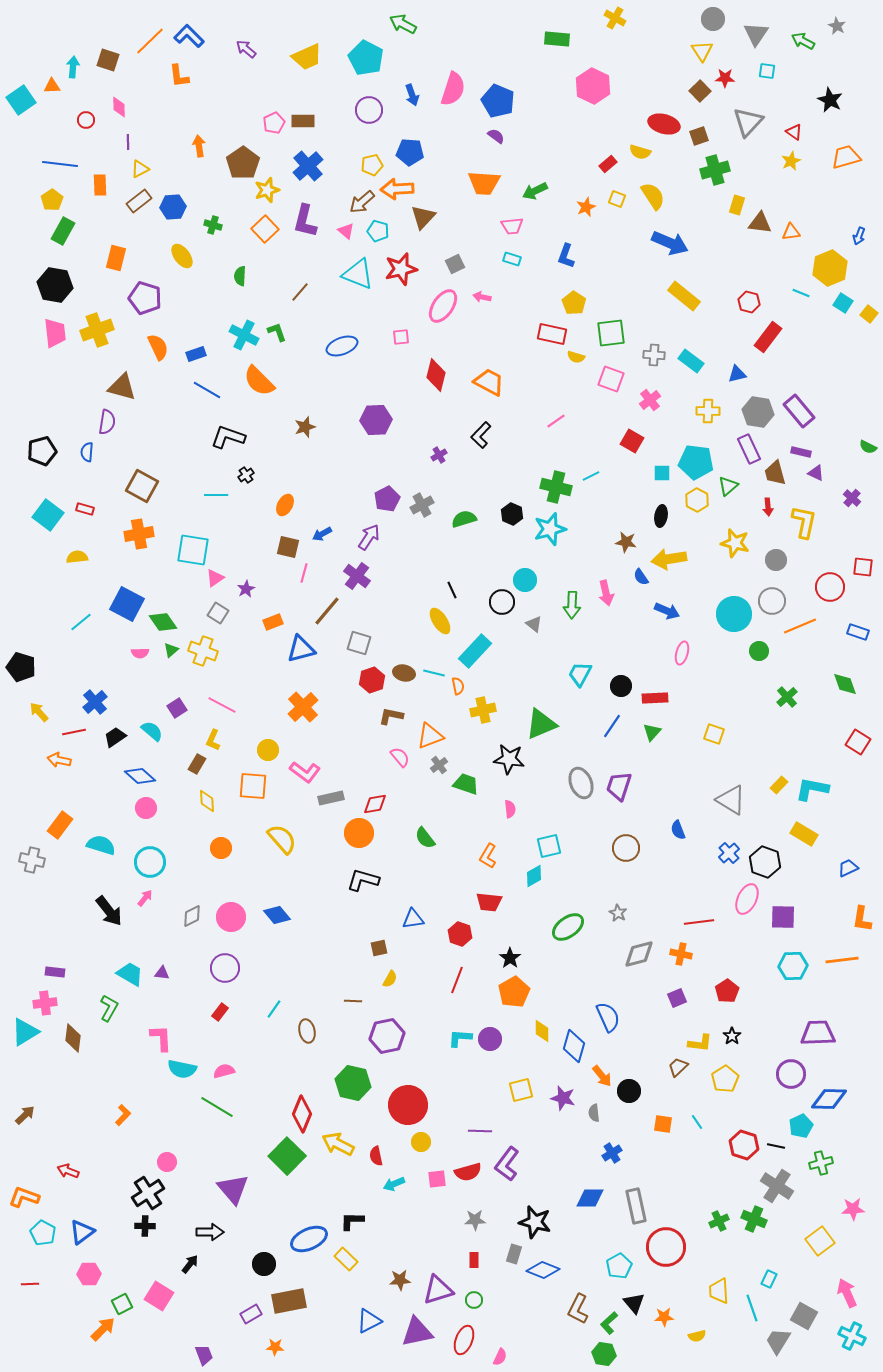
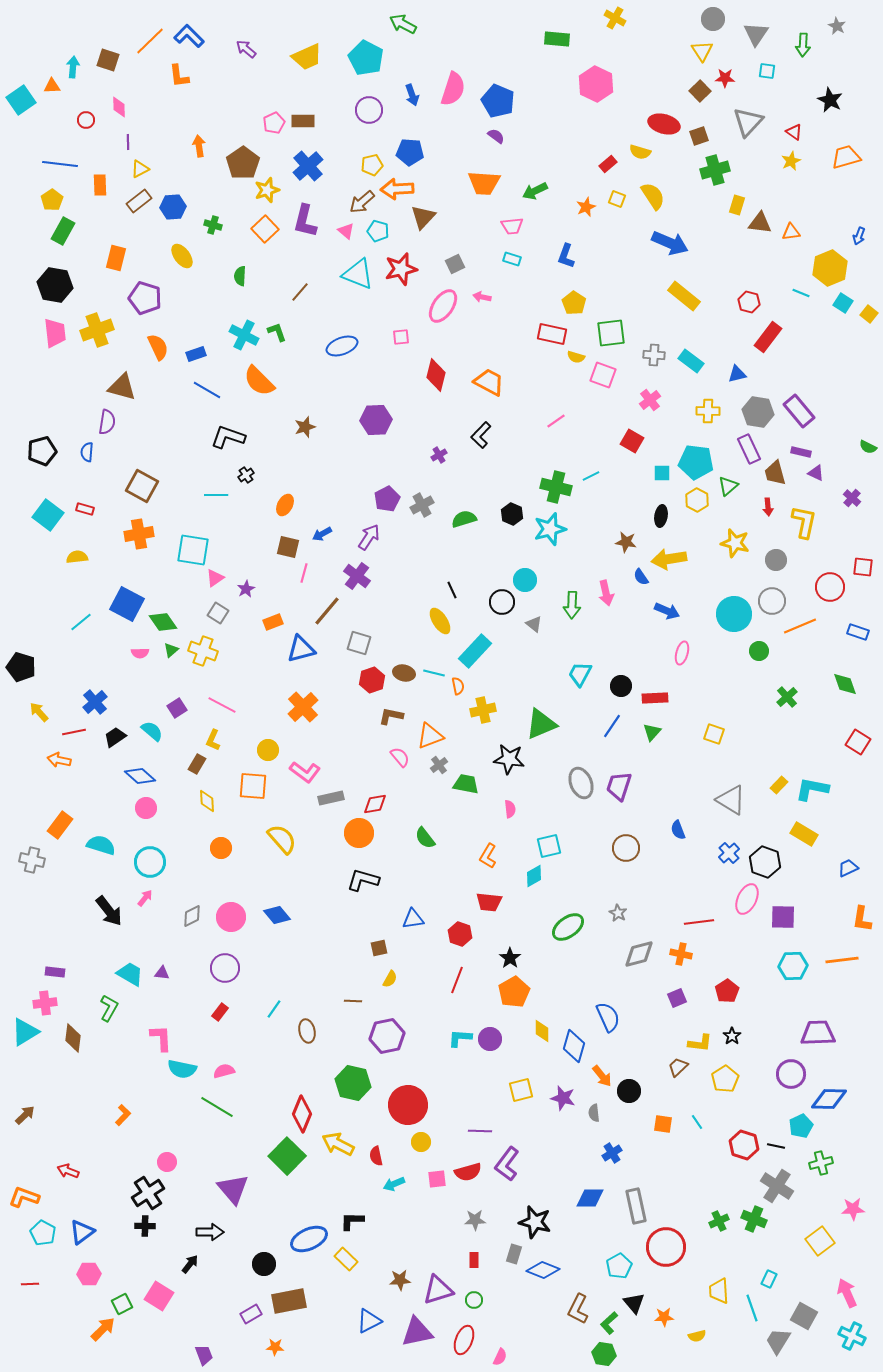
green arrow at (803, 41): moved 4 px down; rotated 115 degrees counterclockwise
pink hexagon at (593, 86): moved 3 px right, 2 px up
pink square at (611, 379): moved 8 px left, 4 px up
green trapezoid at (466, 784): rotated 8 degrees counterclockwise
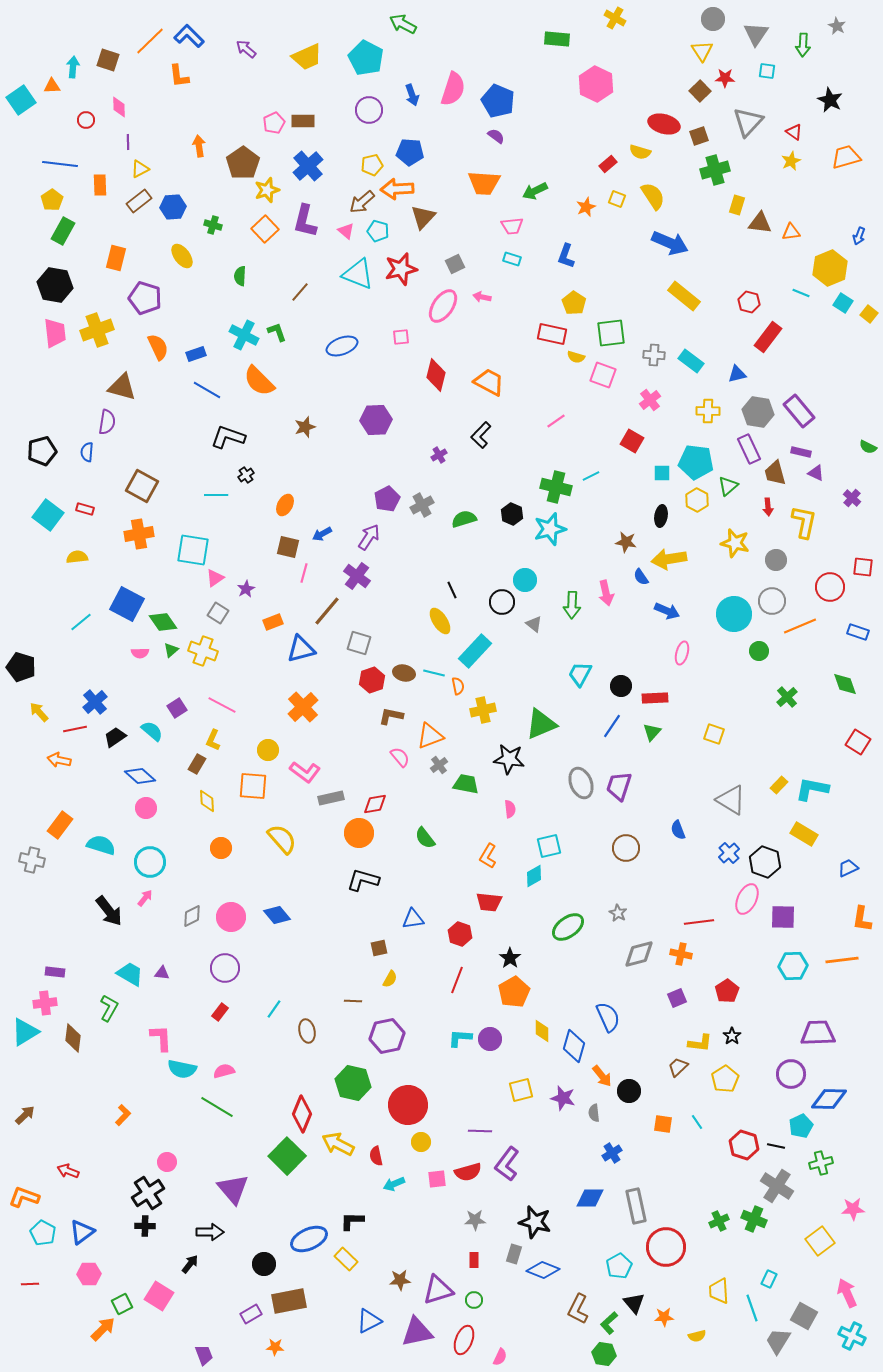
red line at (74, 732): moved 1 px right, 3 px up
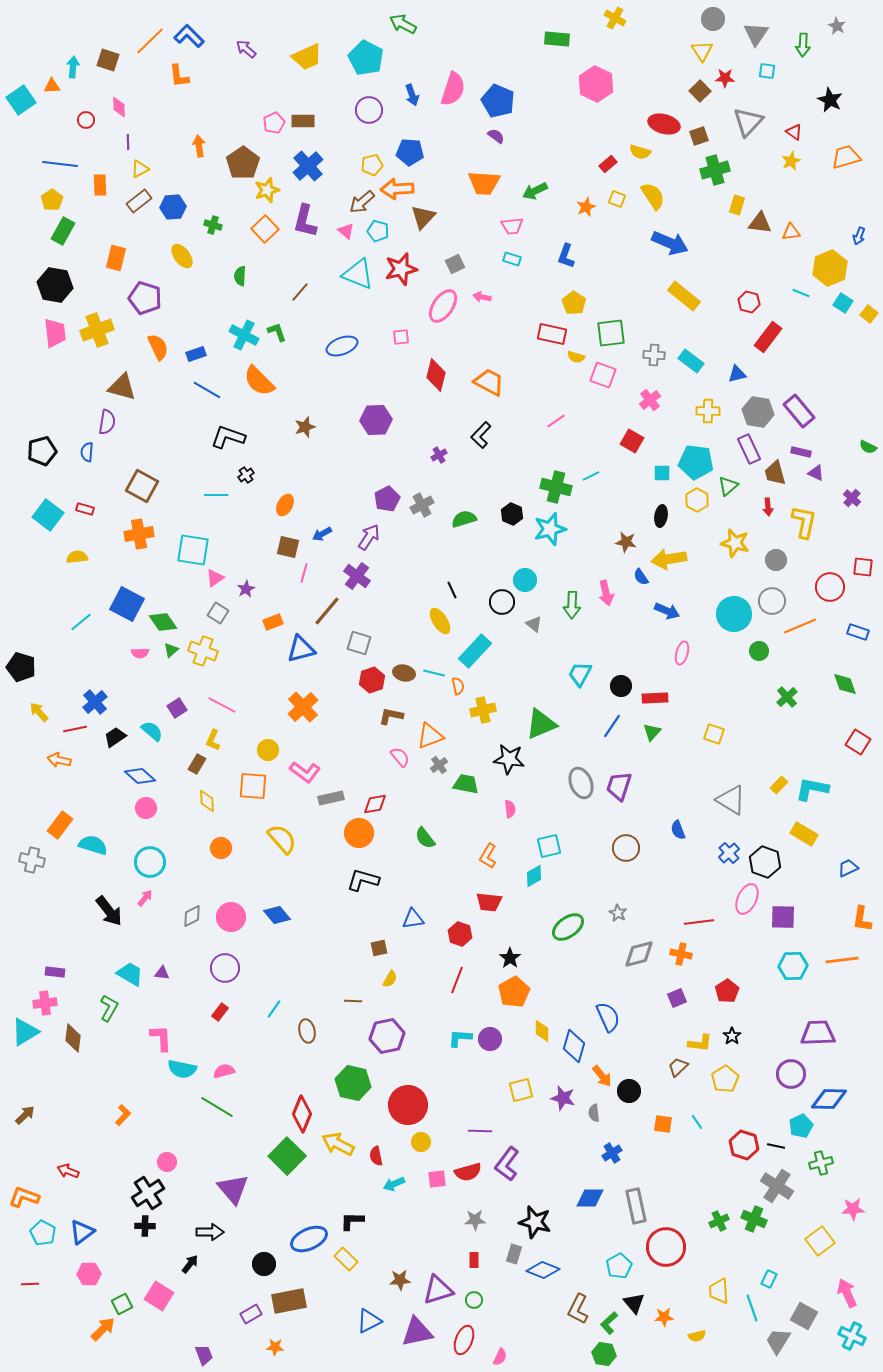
cyan semicircle at (101, 845): moved 8 px left
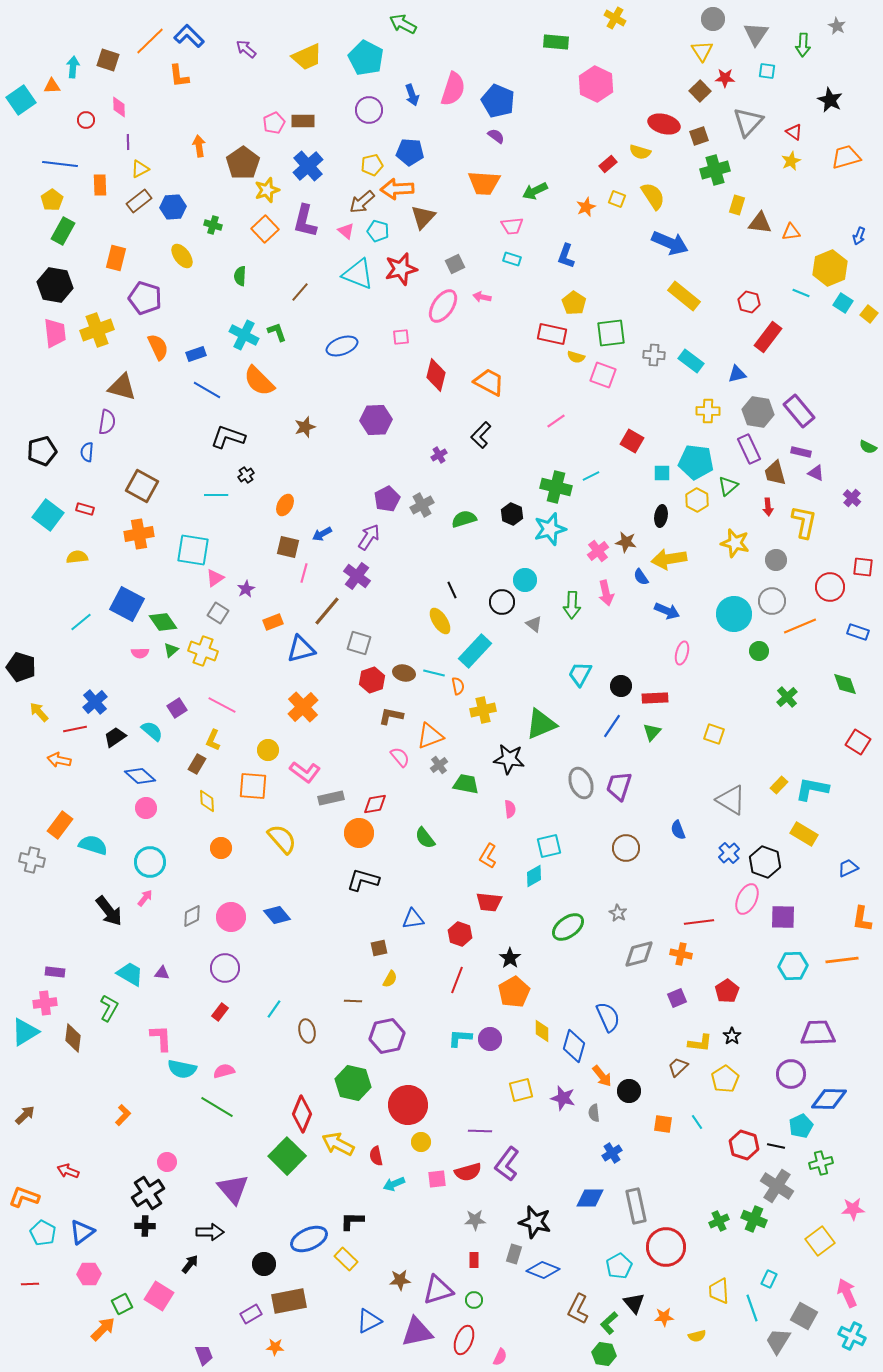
green rectangle at (557, 39): moved 1 px left, 3 px down
pink cross at (650, 400): moved 52 px left, 151 px down
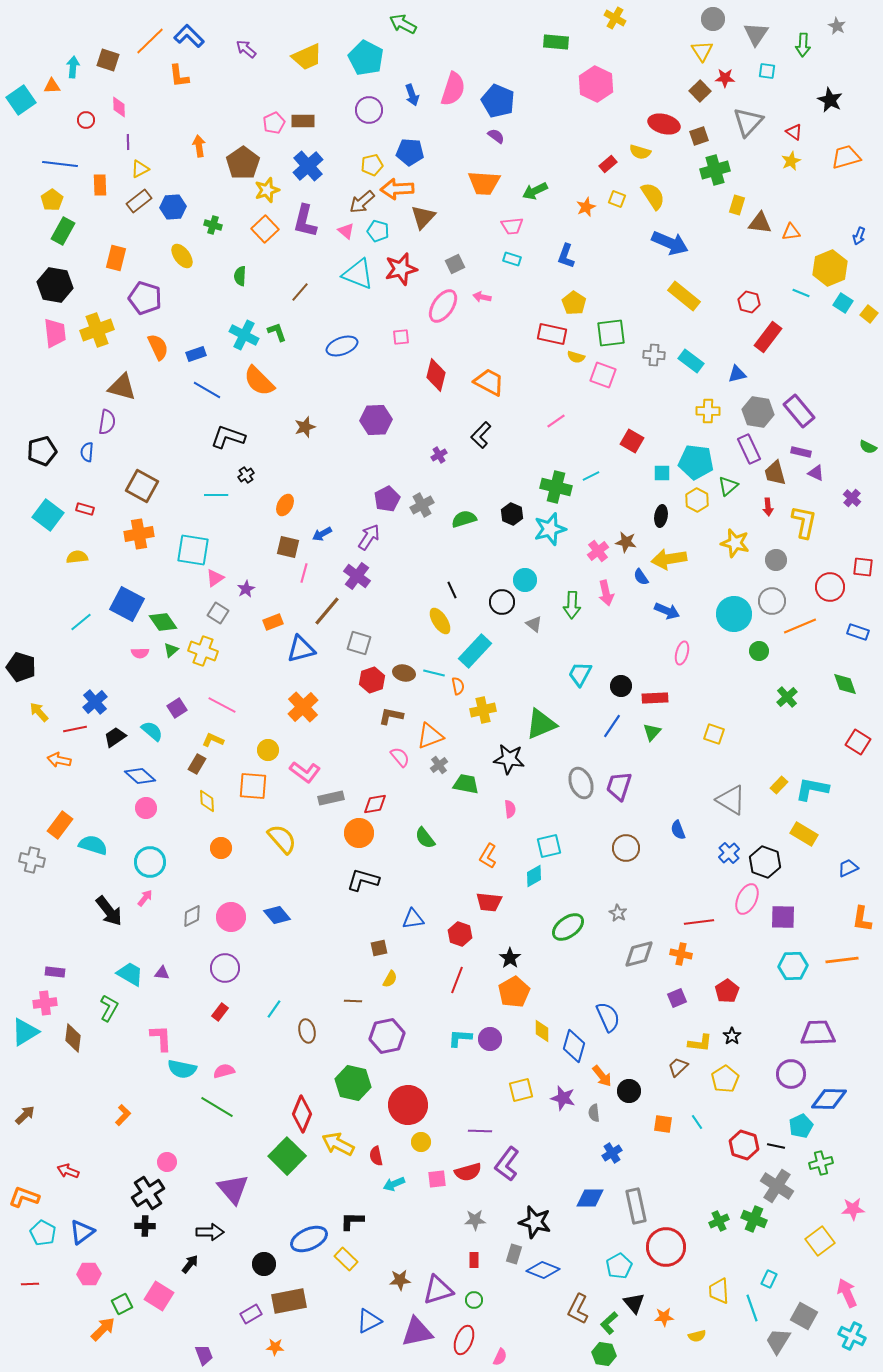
yellow L-shape at (213, 740): rotated 90 degrees clockwise
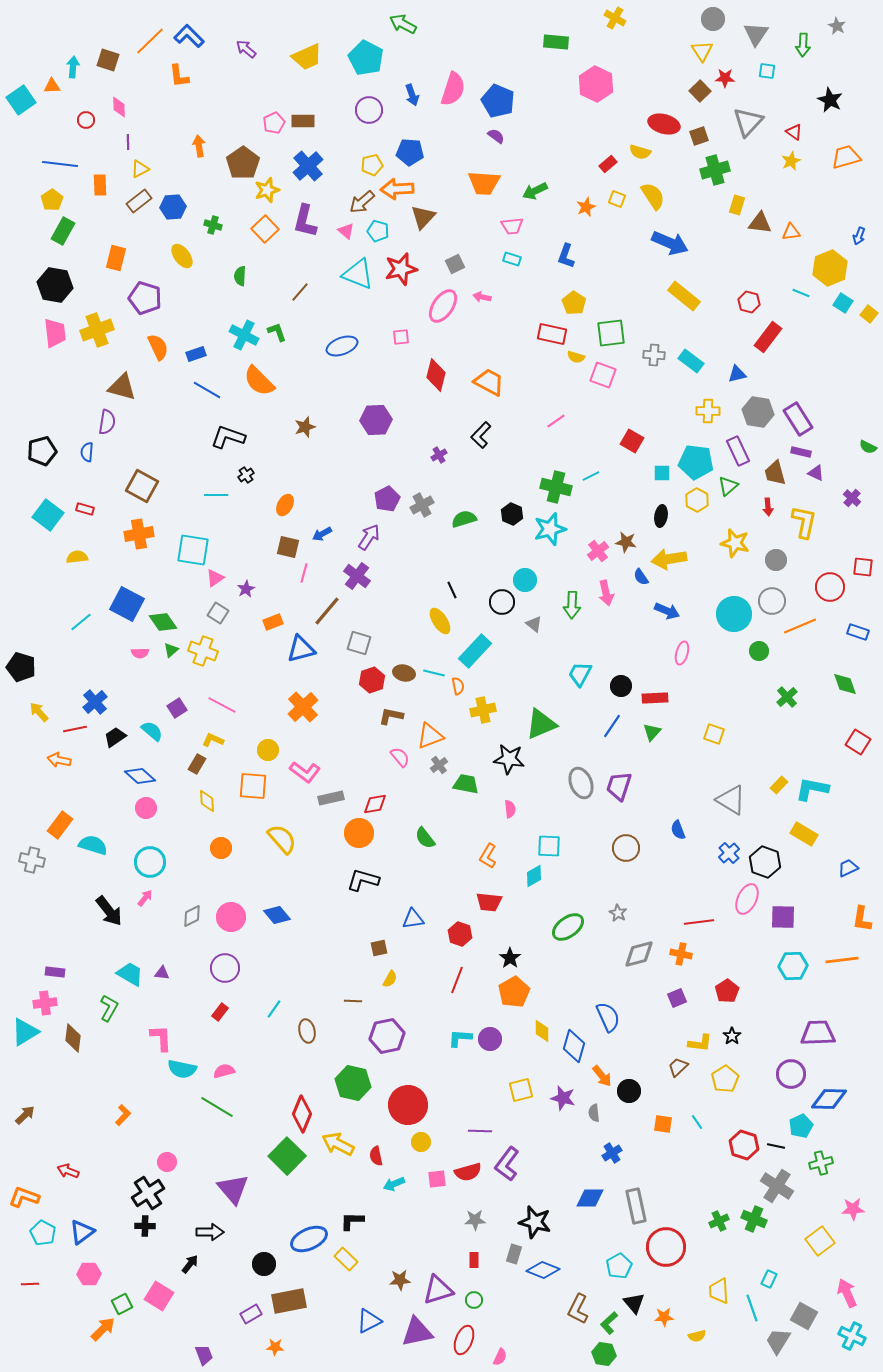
purple rectangle at (799, 411): moved 1 px left, 8 px down; rotated 8 degrees clockwise
purple rectangle at (749, 449): moved 11 px left, 2 px down
cyan square at (549, 846): rotated 15 degrees clockwise
